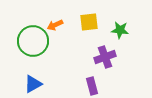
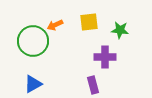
purple cross: rotated 20 degrees clockwise
purple rectangle: moved 1 px right, 1 px up
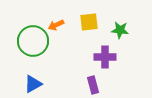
orange arrow: moved 1 px right
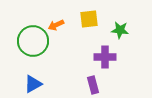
yellow square: moved 3 px up
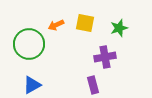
yellow square: moved 4 px left, 4 px down; rotated 18 degrees clockwise
green star: moved 1 px left, 2 px up; rotated 24 degrees counterclockwise
green circle: moved 4 px left, 3 px down
purple cross: rotated 10 degrees counterclockwise
blue triangle: moved 1 px left, 1 px down
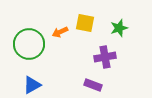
orange arrow: moved 4 px right, 7 px down
purple rectangle: rotated 54 degrees counterclockwise
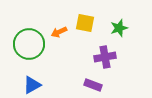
orange arrow: moved 1 px left
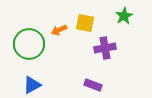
green star: moved 5 px right, 12 px up; rotated 12 degrees counterclockwise
orange arrow: moved 2 px up
purple cross: moved 9 px up
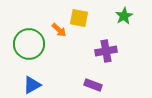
yellow square: moved 6 px left, 5 px up
orange arrow: rotated 112 degrees counterclockwise
purple cross: moved 1 px right, 3 px down
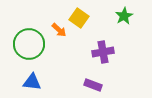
yellow square: rotated 24 degrees clockwise
purple cross: moved 3 px left, 1 px down
blue triangle: moved 3 px up; rotated 36 degrees clockwise
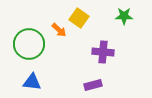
green star: rotated 30 degrees clockwise
purple cross: rotated 15 degrees clockwise
purple rectangle: rotated 36 degrees counterclockwise
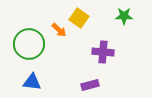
purple rectangle: moved 3 px left
